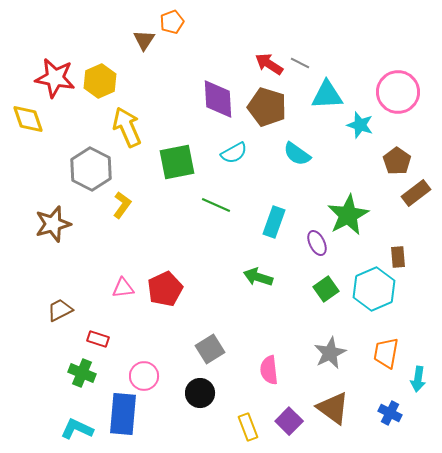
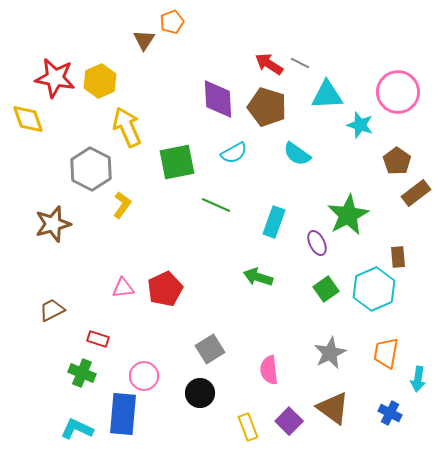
brown trapezoid at (60, 310): moved 8 px left
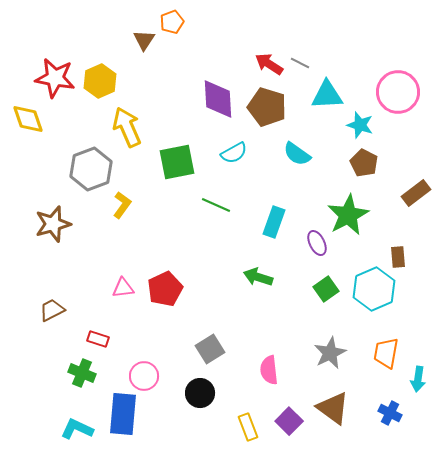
brown pentagon at (397, 161): moved 33 px left, 2 px down; rotated 8 degrees counterclockwise
gray hexagon at (91, 169): rotated 12 degrees clockwise
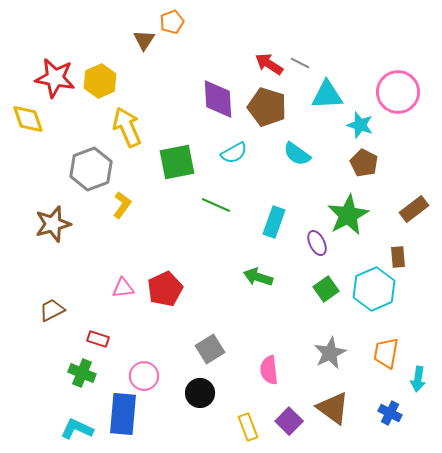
brown rectangle at (416, 193): moved 2 px left, 16 px down
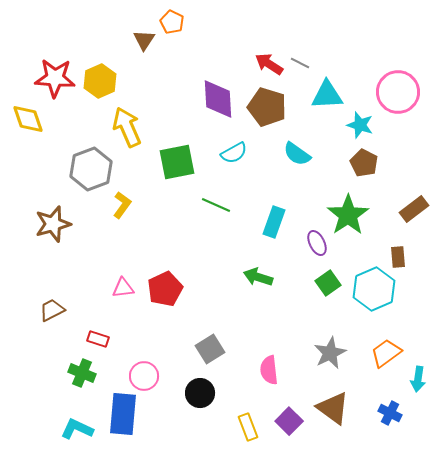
orange pentagon at (172, 22): rotated 25 degrees counterclockwise
red star at (55, 78): rotated 6 degrees counterclockwise
green star at (348, 215): rotated 6 degrees counterclockwise
green square at (326, 289): moved 2 px right, 6 px up
orange trapezoid at (386, 353): rotated 44 degrees clockwise
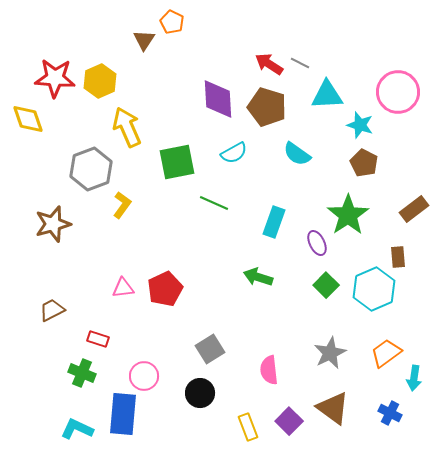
green line at (216, 205): moved 2 px left, 2 px up
green square at (328, 283): moved 2 px left, 2 px down; rotated 10 degrees counterclockwise
cyan arrow at (418, 379): moved 4 px left, 1 px up
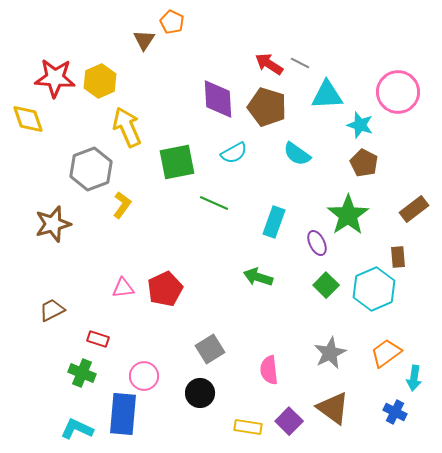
blue cross at (390, 413): moved 5 px right, 1 px up
yellow rectangle at (248, 427): rotated 60 degrees counterclockwise
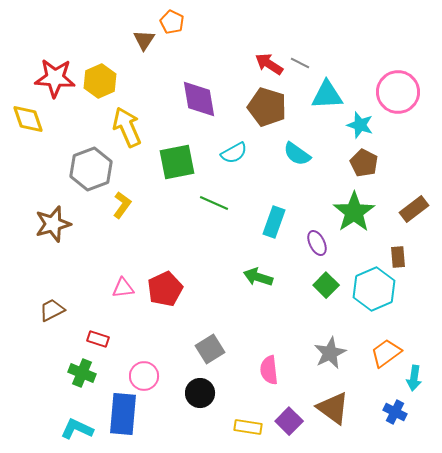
purple diamond at (218, 99): moved 19 px left; rotated 6 degrees counterclockwise
green star at (348, 215): moved 6 px right, 3 px up
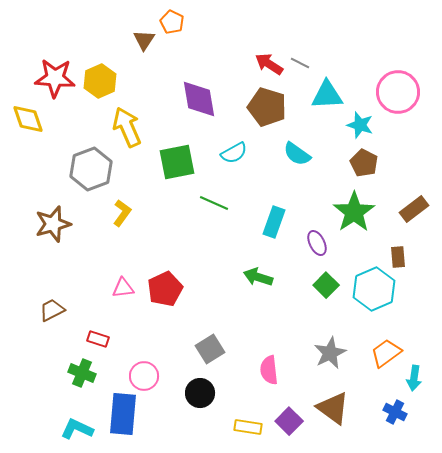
yellow L-shape at (122, 205): moved 8 px down
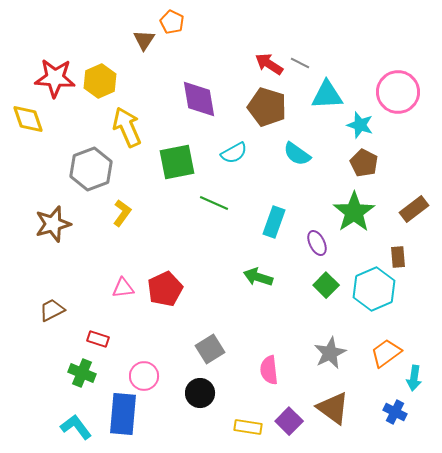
cyan L-shape at (77, 429): moved 1 px left, 2 px up; rotated 28 degrees clockwise
